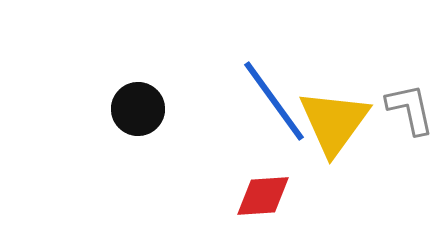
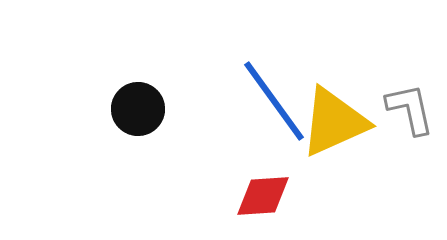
yellow triangle: rotated 30 degrees clockwise
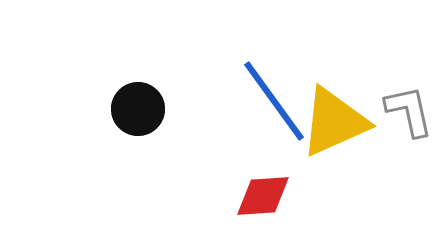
gray L-shape: moved 1 px left, 2 px down
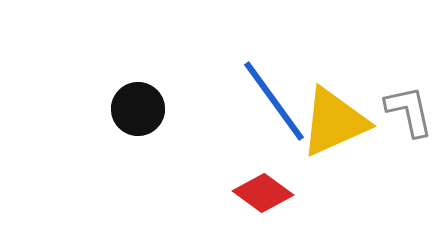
red diamond: moved 3 px up; rotated 40 degrees clockwise
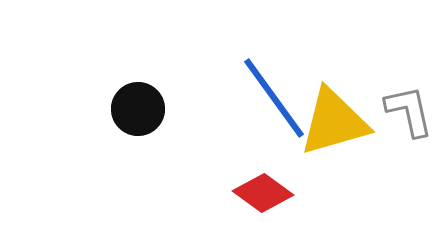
blue line: moved 3 px up
yellow triangle: rotated 8 degrees clockwise
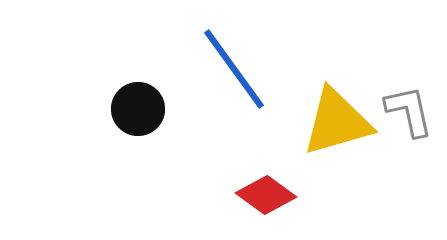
blue line: moved 40 px left, 29 px up
yellow triangle: moved 3 px right
red diamond: moved 3 px right, 2 px down
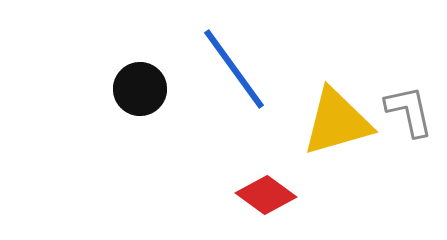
black circle: moved 2 px right, 20 px up
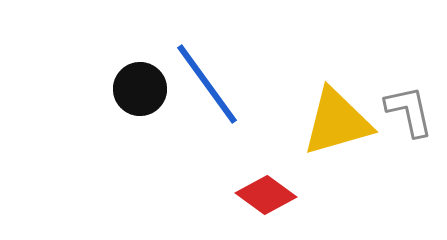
blue line: moved 27 px left, 15 px down
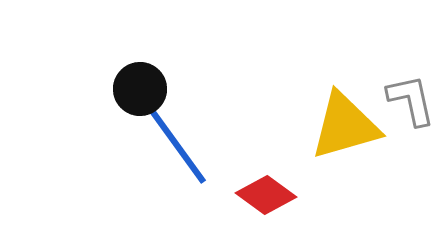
blue line: moved 31 px left, 60 px down
gray L-shape: moved 2 px right, 11 px up
yellow triangle: moved 8 px right, 4 px down
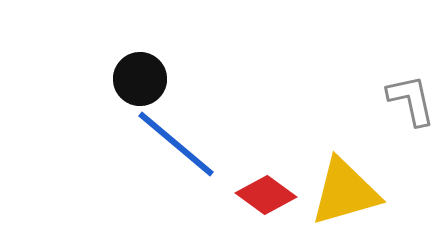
black circle: moved 10 px up
yellow triangle: moved 66 px down
blue line: rotated 14 degrees counterclockwise
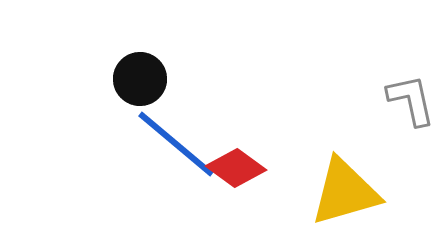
red diamond: moved 30 px left, 27 px up
